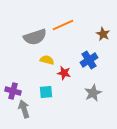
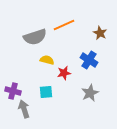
orange line: moved 1 px right
brown star: moved 3 px left, 1 px up
blue cross: rotated 24 degrees counterclockwise
red star: rotated 24 degrees counterclockwise
gray star: moved 3 px left
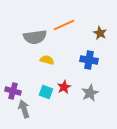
gray semicircle: rotated 10 degrees clockwise
blue cross: rotated 24 degrees counterclockwise
red star: moved 14 px down; rotated 16 degrees counterclockwise
cyan square: rotated 24 degrees clockwise
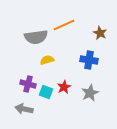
gray semicircle: moved 1 px right
yellow semicircle: rotated 32 degrees counterclockwise
purple cross: moved 15 px right, 7 px up
gray arrow: rotated 60 degrees counterclockwise
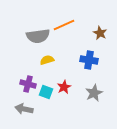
gray semicircle: moved 2 px right, 1 px up
gray star: moved 4 px right
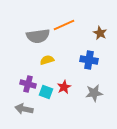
gray star: rotated 18 degrees clockwise
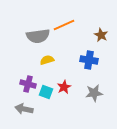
brown star: moved 1 px right, 2 px down
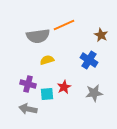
blue cross: rotated 24 degrees clockwise
cyan square: moved 1 px right, 2 px down; rotated 24 degrees counterclockwise
gray arrow: moved 4 px right
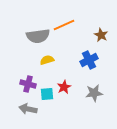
blue cross: rotated 30 degrees clockwise
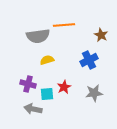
orange line: rotated 20 degrees clockwise
gray arrow: moved 5 px right
